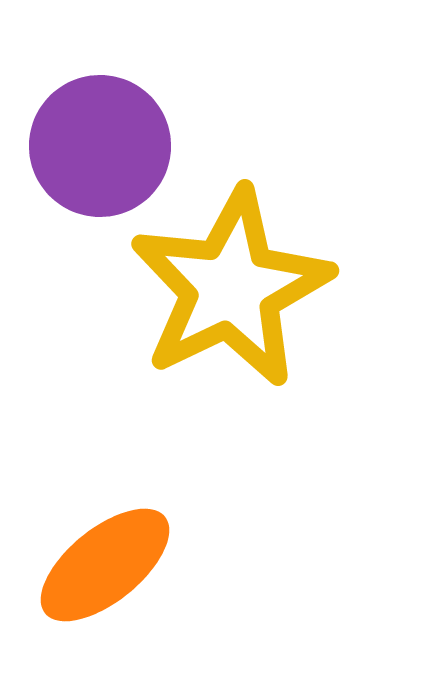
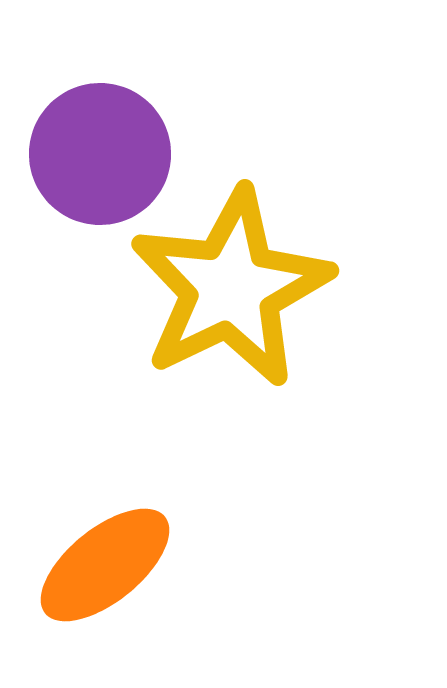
purple circle: moved 8 px down
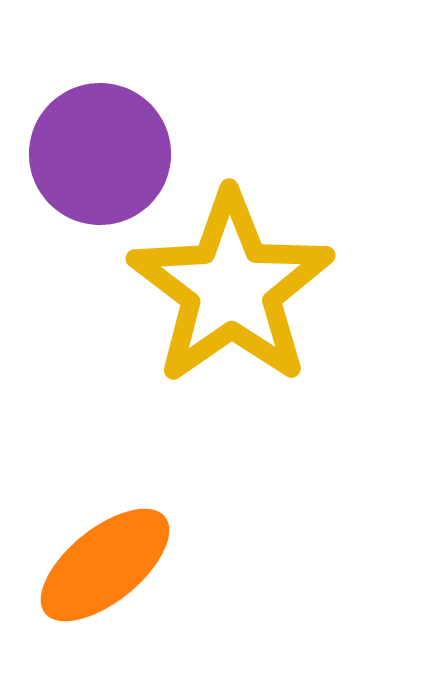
yellow star: rotated 9 degrees counterclockwise
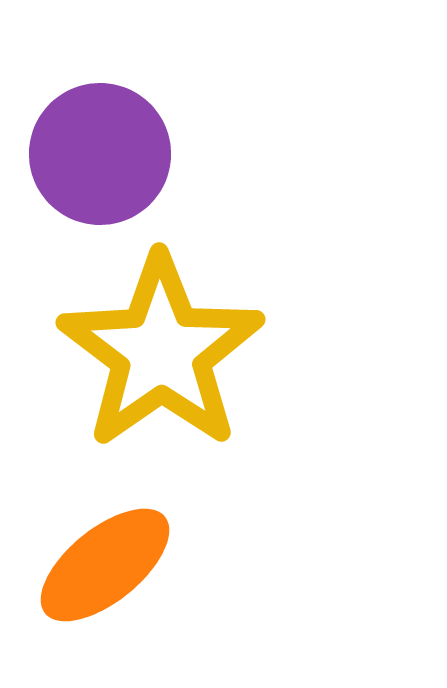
yellow star: moved 70 px left, 64 px down
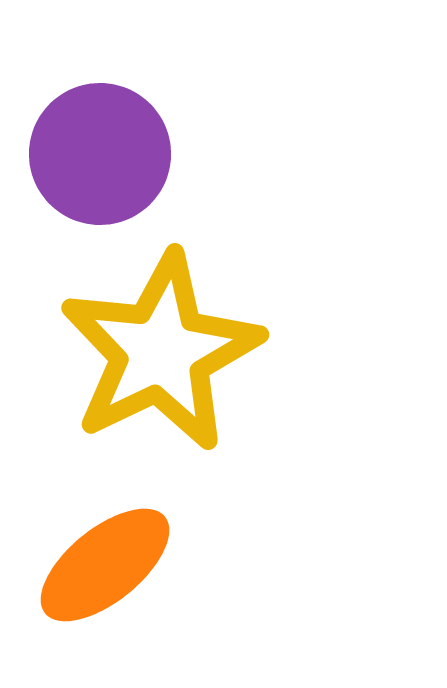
yellow star: rotated 9 degrees clockwise
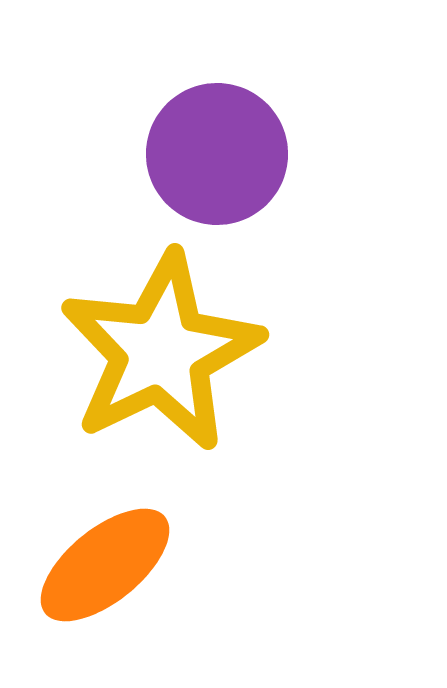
purple circle: moved 117 px right
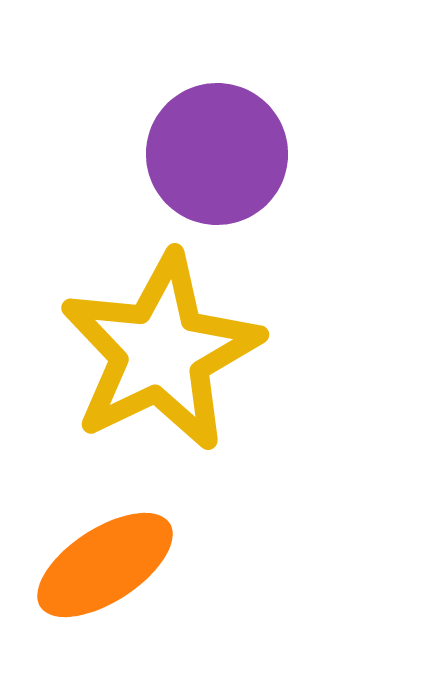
orange ellipse: rotated 6 degrees clockwise
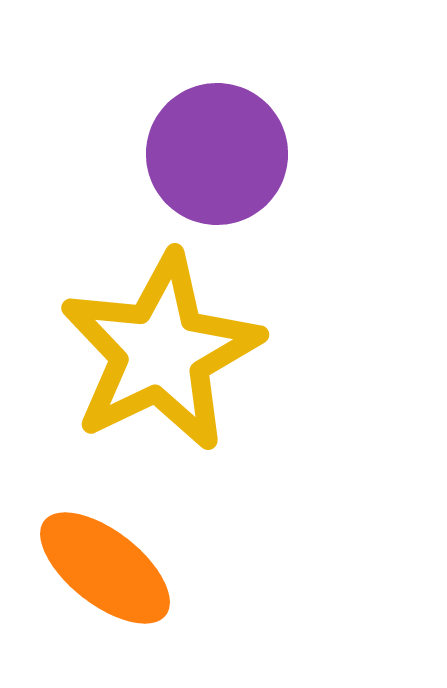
orange ellipse: moved 3 px down; rotated 71 degrees clockwise
